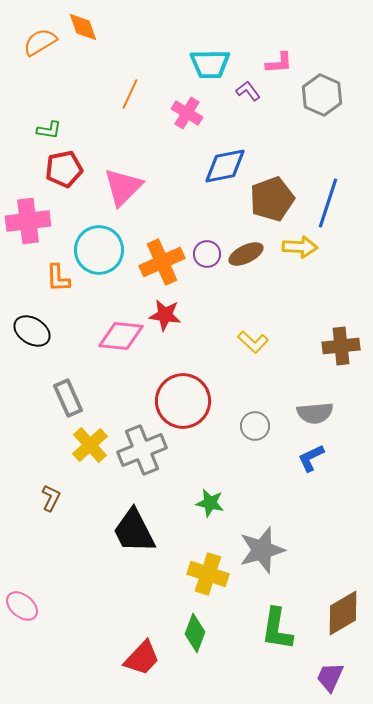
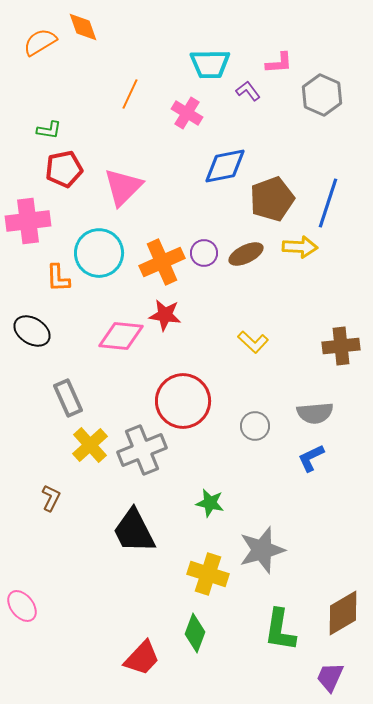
cyan circle at (99, 250): moved 3 px down
purple circle at (207, 254): moved 3 px left, 1 px up
pink ellipse at (22, 606): rotated 12 degrees clockwise
green L-shape at (277, 629): moved 3 px right, 1 px down
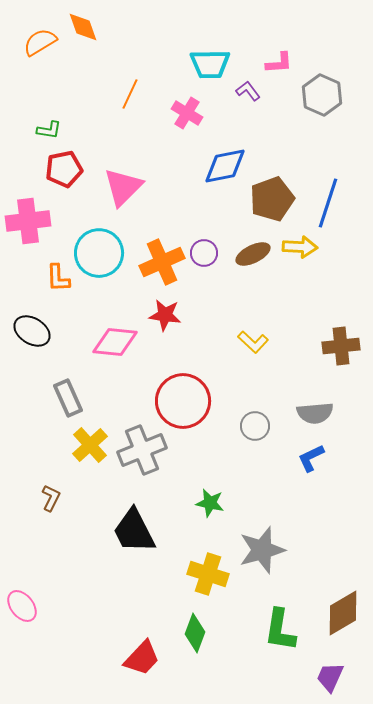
brown ellipse at (246, 254): moved 7 px right
pink diamond at (121, 336): moved 6 px left, 6 px down
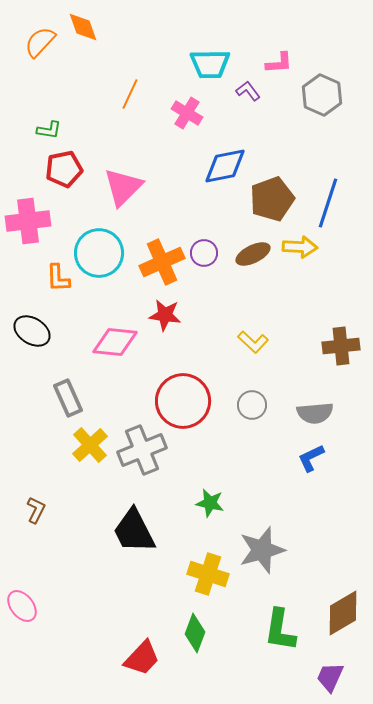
orange semicircle at (40, 42): rotated 16 degrees counterclockwise
gray circle at (255, 426): moved 3 px left, 21 px up
brown L-shape at (51, 498): moved 15 px left, 12 px down
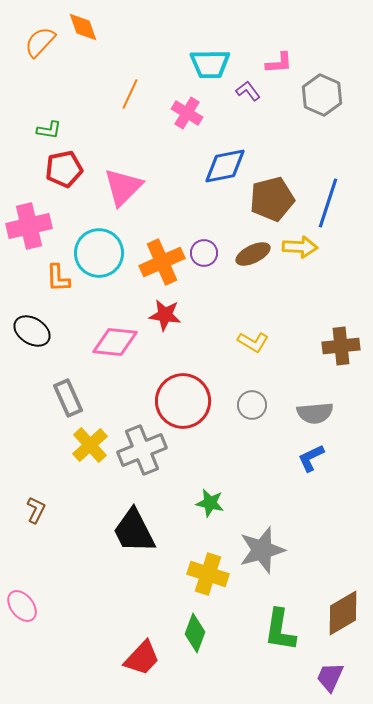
brown pentagon at (272, 199): rotated 6 degrees clockwise
pink cross at (28, 221): moved 1 px right, 5 px down; rotated 6 degrees counterclockwise
yellow L-shape at (253, 342): rotated 12 degrees counterclockwise
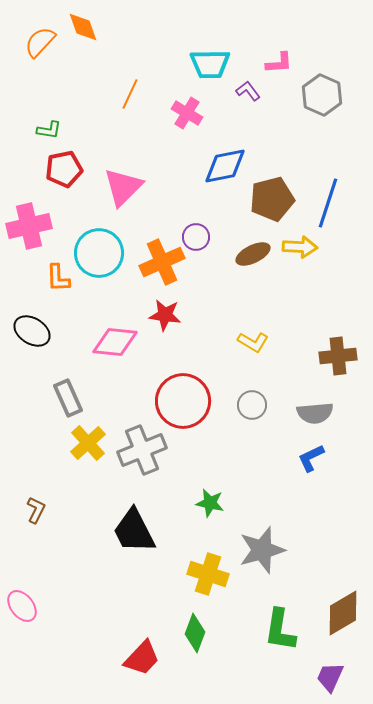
purple circle at (204, 253): moved 8 px left, 16 px up
brown cross at (341, 346): moved 3 px left, 10 px down
yellow cross at (90, 445): moved 2 px left, 2 px up
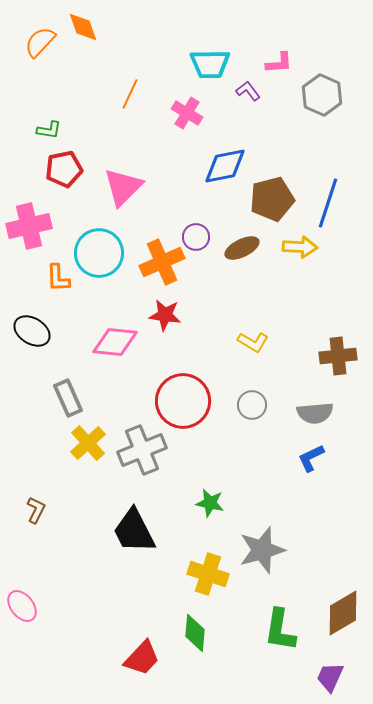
brown ellipse at (253, 254): moved 11 px left, 6 px up
green diamond at (195, 633): rotated 15 degrees counterclockwise
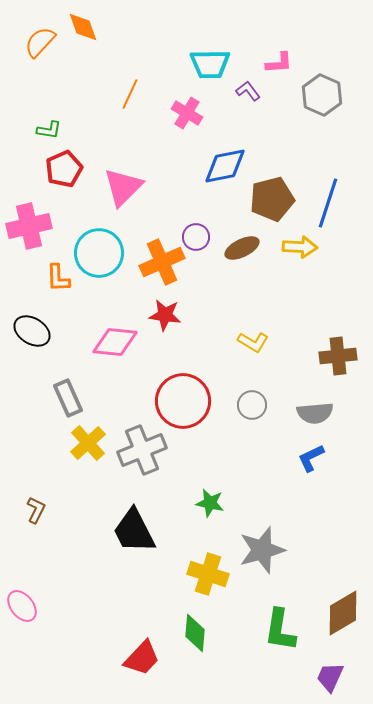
red pentagon at (64, 169): rotated 12 degrees counterclockwise
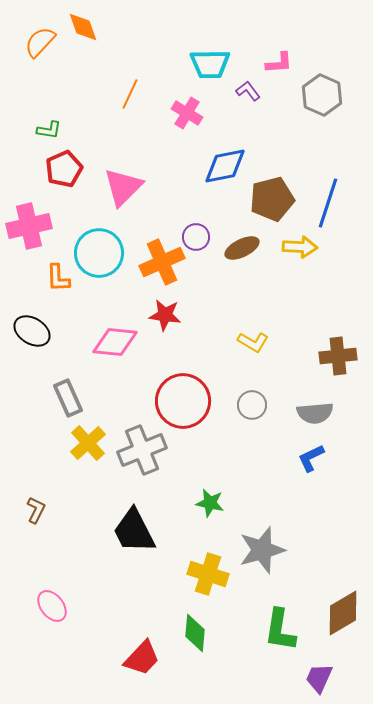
pink ellipse at (22, 606): moved 30 px right
purple trapezoid at (330, 677): moved 11 px left, 1 px down
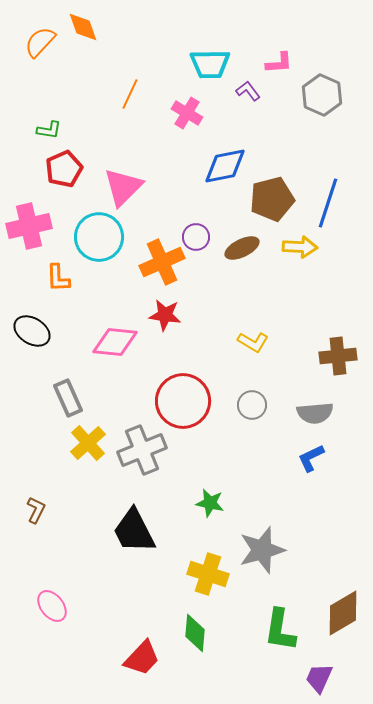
cyan circle at (99, 253): moved 16 px up
